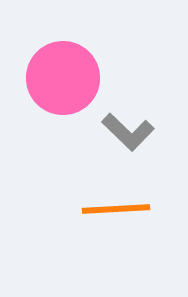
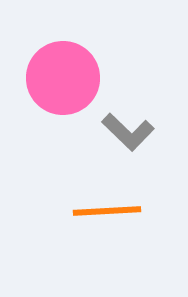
orange line: moved 9 px left, 2 px down
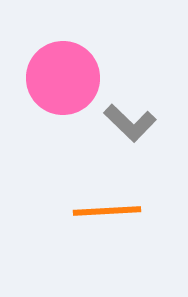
gray L-shape: moved 2 px right, 9 px up
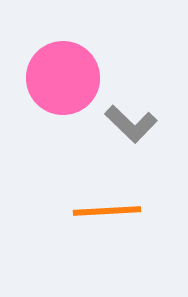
gray L-shape: moved 1 px right, 1 px down
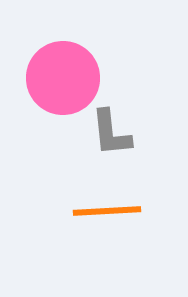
gray L-shape: moved 20 px left, 9 px down; rotated 40 degrees clockwise
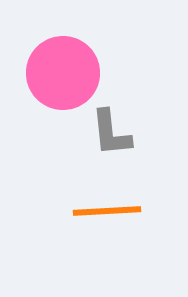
pink circle: moved 5 px up
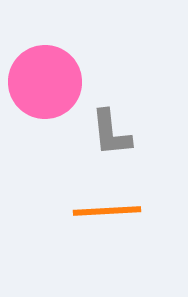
pink circle: moved 18 px left, 9 px down
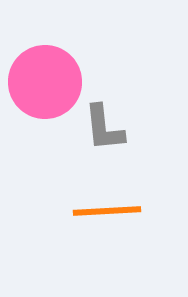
gray L-shape: moved 7 px left, 5 px up
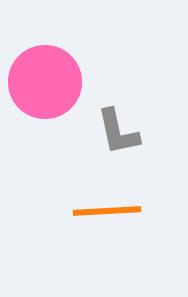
gray L-shape: moved 14 px right, 4 px down; rotated 6 degrees counterclockwise
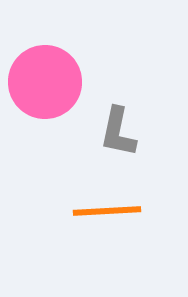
gray L-shape: rotated 24 degrees clockwise
